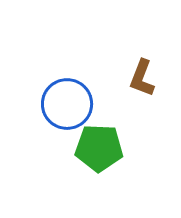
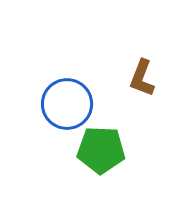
green pentagon: moved 2 px right, 2 px down
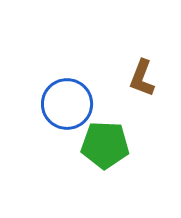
green pentagon: moved 4 px right, 5 px up
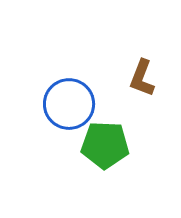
blue circle: moved 2 px right
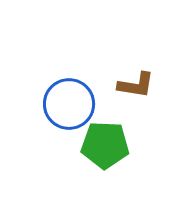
brown L-shape: moved 6 px left, 7 px down; rotated 102 degrees counterclockwise
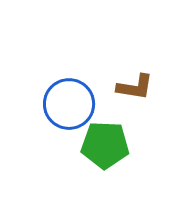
brown L-shape: moved 1 px left, 2 px down
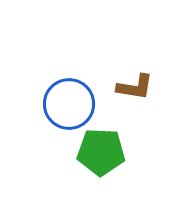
green pentagon: moved 4 px left, 7 px down
